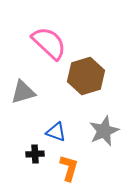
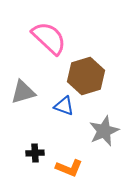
pink semicircle: moved 5 px up
blue triangle: moved 8 px right, 26 px up
black cross: moved 1 px up
orange L-shape: rotated 96 degrees clockwise
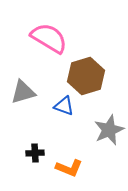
pink semicircle: rotated 12 degrees counterclockwise
gray star: moved 5 px right, 1 px up
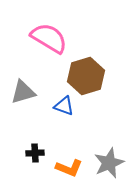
gray star: moved 33 px down
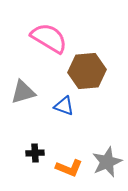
brown hexagon: moved 1 px right, 5 px up; rotated 12 degrees clockwise
gray star: moved 2 px left, 1 px up
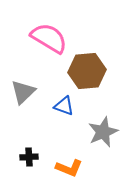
gray triangle: rotated 28 degrees counterclockwise
black cross: moved 6 px left, 4 px down
gray star: moved 4 px left, 30 px up
